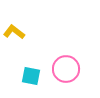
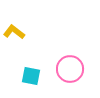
pink circle: moved 4 px right
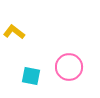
pink circle: moved 1 px left, 2 px up
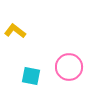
yellow L-shape: moved 1 px right, 1 px up
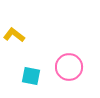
yellow L-shape: moved 1 px left, 4 px down
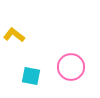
pink circle: moved 2 px right
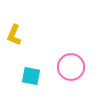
yellow L-shape: rotated 105 degrees counterclockwise
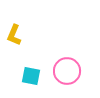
pink circle: moved 4 px left, 4 px down
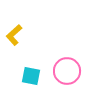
yellow L-shape: rotated 25 degrees clockwise
